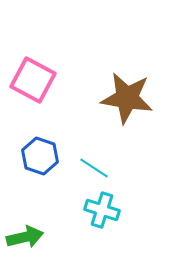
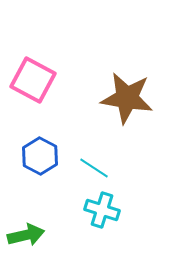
blue hexagon: rotated 9 degrees clockwise
green arrow: moved 1 px right, 2 px up
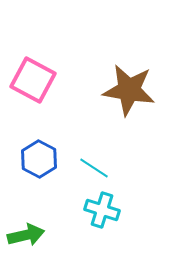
brown star: moved 2 px right, 8 px up
blue hexagon: moved 1 px left, 3 px down
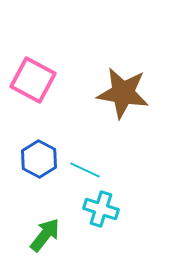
brown star: moved 6 px left, 3 px down
cyan line: moved 9 px left, 2 px down; rotated 8 degrees counterclockwise
cyan cross: moved 1 px left, 1 px up
green arrow: moved 19 px right; rotated 39 degrees counterclockwise
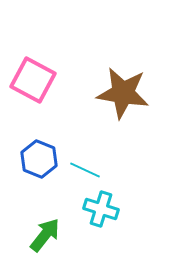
blue hexagon: rotated 6 degrees counterclockwise
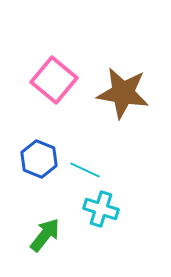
pink square: moved 21 px right; rotated 12 degrees clockwise
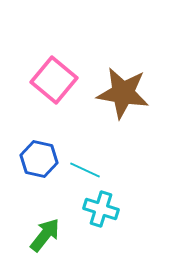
blue hexagon: rotated 9 degrees counterclockwise
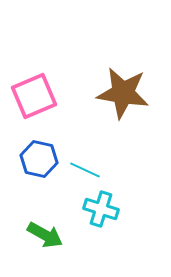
pink square: moved 20 px left, 16 px down; rotated 27 degrees clockwise
green arrow: rotated 81 degrees clockwise
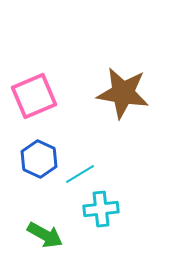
blue hexagon: rotated 12 degrees clockwise
cyan line: moved 5 px left, 4 px down; rotated 56 degrees counterclockwise
cyan cross: rotated 24 degrees counterclockwise
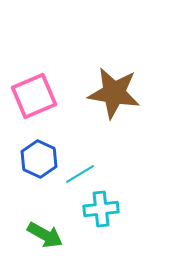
brown star: moved 9 px left
